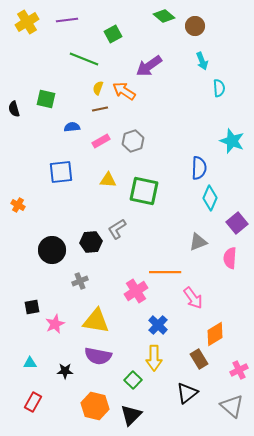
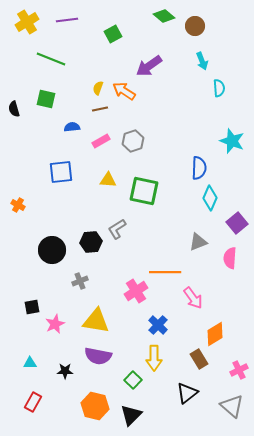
green line at (84, 59): moved 33 px left
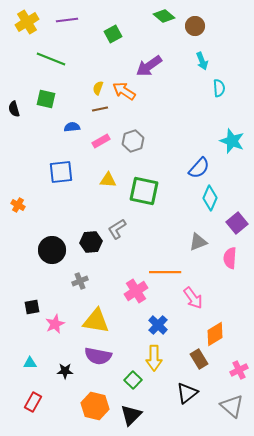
blue semicircle at (199, 168): rotated 40 degrees clockwise
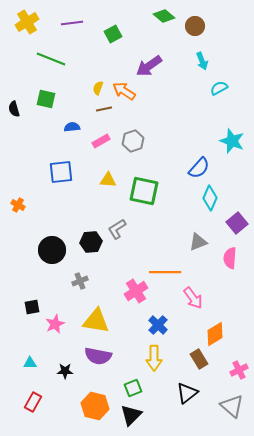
purple line at (67, 20): moved 5 px right, 3 px down
cyan semicircle at (219, 88): rotated 114 degrees counterclockwise
brown line at (100, 109): moved 4 px right
green square at (133, 380): moved 8 px down; rotated 24 degrees clockwise
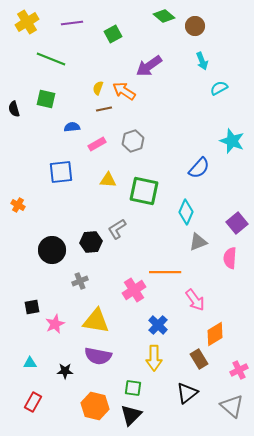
pink rectangle at (101, 141): moved 4 px left, 3 px down
cyan diamond at (210, 198): moved 24 px left, 14 px down
pink cross at (136, 291): moved 2 px left, 1 px up
pink arrow at (193, 298): moved 2 px right, 2 px down
green square at (133, 388): rotated 30 degrees clockwise
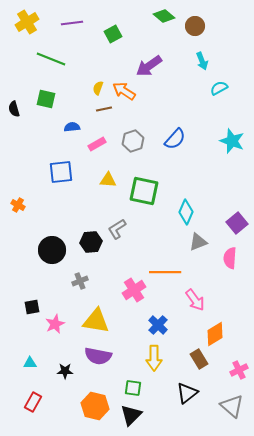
blue semicircle at (199, 168): moved 24 px left, 29 px up
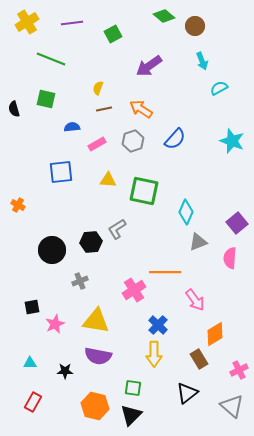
orange arrow at (124, 91): moved 17 px right, 18 px down
yellow arrow at (154, 358): moved 4 px up
